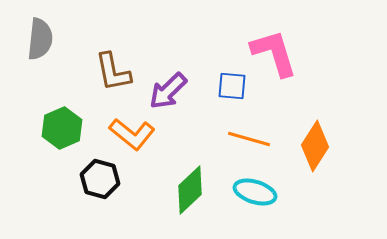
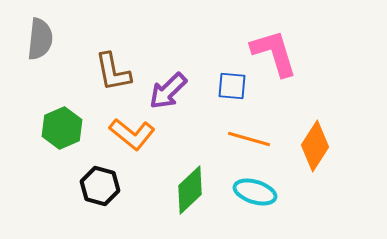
black hexagon: moved 7 px down
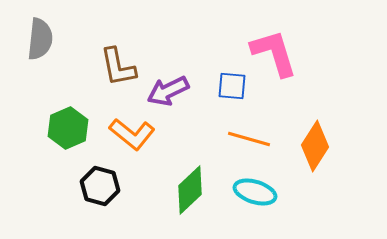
brown L-shape: moved 5 px right, 5 px up
purple arrow: rotated 18 degrees clockwise
green hexagon: moved 6 px right
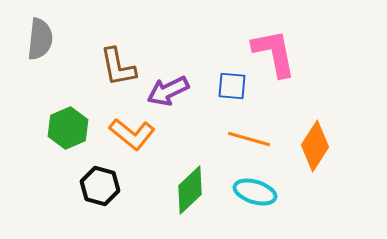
pink L-shape: rotated 6 degrees clockwise
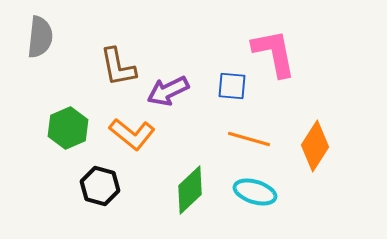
gray semicircle: moved 2 px up
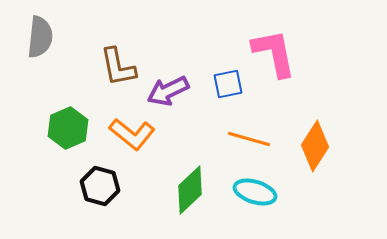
blue square: moved 4 px left, 2 px up; rotated 16 degrees counterclockwise
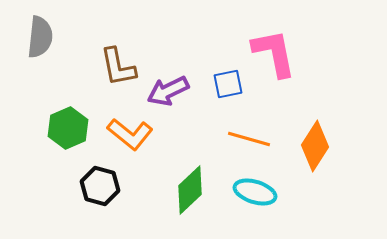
orange L-shape: moved 2 px left
